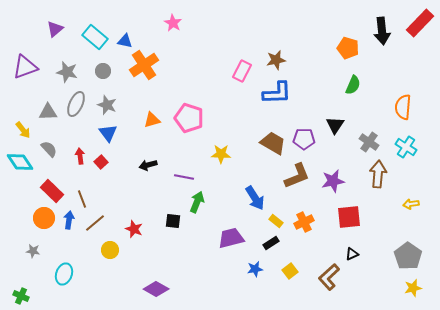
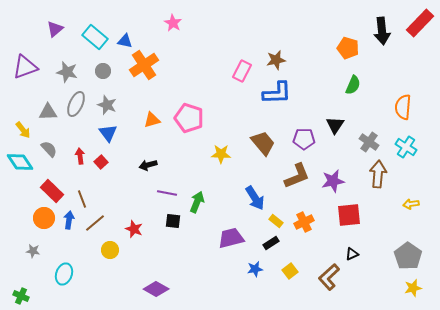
brown trapezoid at (273, 143): moved 10 px left; rotated 20 degrees clockwise
purple line at (184, 177): moved 17 px left, 16 px down
red square at (349, 217): moved 2 px up
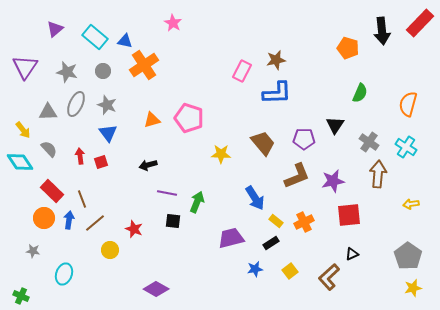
purple triangle at (25, 67): rotated 36 degrees counterclockwise
green semicircle at (353, 85): moved 7 px right, 8 px down
orange semicircle at (403, 107): moved 5 px right, 3 px up; rotated 10 degrees clockwise
red square at (101, 162): rotated 24 degrees clockwise
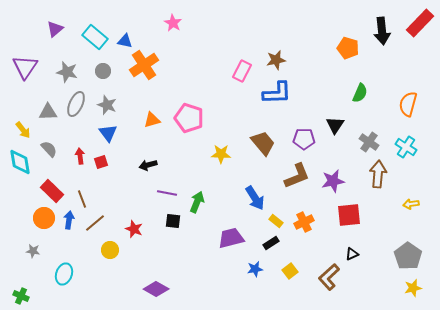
cyan diamond at (20, 162): rotated 24 degrees clockwise
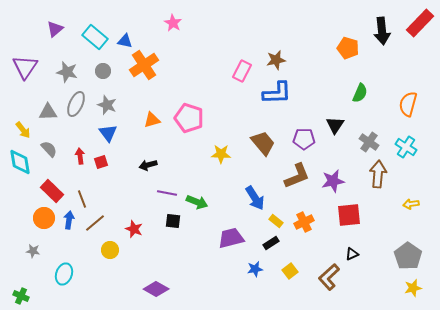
green arrow at (197, 202): rotated 90 degrees clockwise
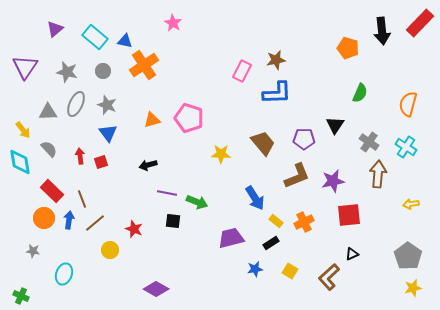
yellow square at (290, 271): rotated 21 degrees counterclockwise
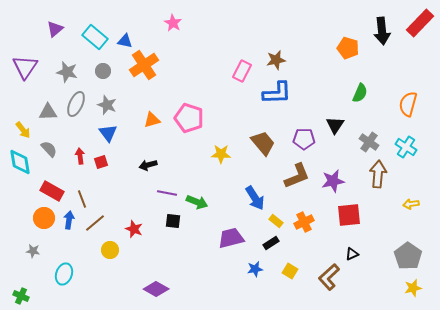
red rectangle at (52, 191): rotated 15 degrees counterclockwise
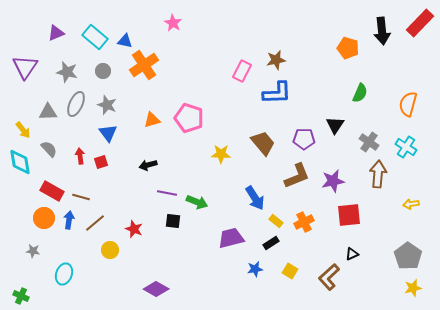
purple triangle at (55, 29): moved 1 px right, 4 px down; rotated 18 degrees clockwise
brown line at (82, 199): moved 1 px left, 2 px up; rotated 54 degrees counterclockwise
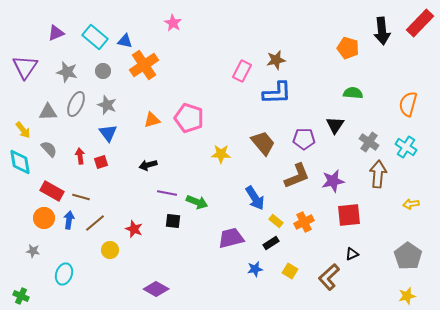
green semicircle at (360, 93): moved 7 px left; rotated 108 degrees counterclockwise
yellow star at (413, 288): moved 6 px left, 8 px down
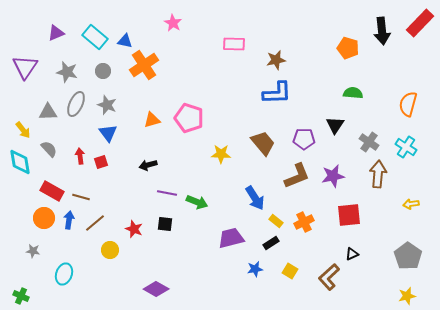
pink rectangle at (242, 71): moved 8 px left, 27 px up; rotated 65 degrees clockwise
purple star at (333, 181): moved 5 px up
black square at (173, 221): moved 8 px left, 3 px down
